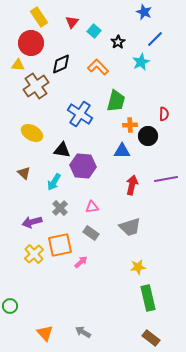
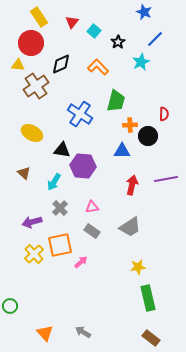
gray trapezoid: rotated 15 degrees counterclockwise
gray rectangle: moved 1 px right, 2 px up
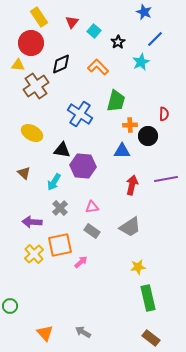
purple arrow: rotated 18 degrees clockwise
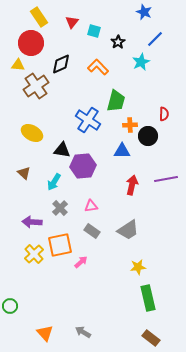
cyan square: rotated 24 degrees counterclockwise
blue cross: moved 8 px right, 6 px down
purple hexagon: rotated 10 degrees counterclockwise
pink triangle: moved 1 px left, 1 px up
gray trapezoid: moved 2 px left, 3 px down
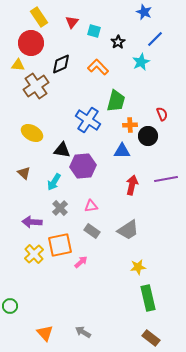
red semicircle: moved 2 px left; rotated 24 degrees counterclockwise
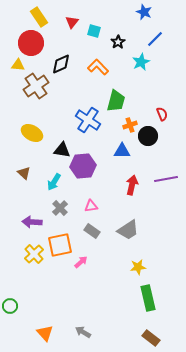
orange cross: rotated 16 degrees counterclockwise
